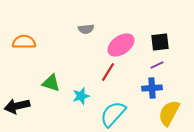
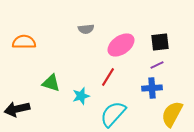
red line: moved 5 px down
black arrow: moved 3 px down
yellow semicircle: moved 3 px right, 1 px down
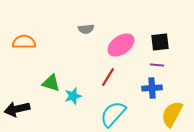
purple line: rotated 32 degrees clockwise
cyan star: moved 8 px left
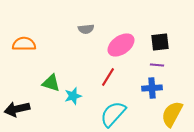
orange semicircle: moved 2 px down
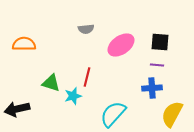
black square: rotated 12 degrees clockwise
red line: moved 21 px left; rotated 18 degrees counterclockwise
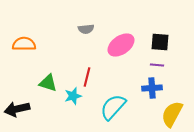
green triangle: moved 3 px left
cyan semicircle: moved 7 px up
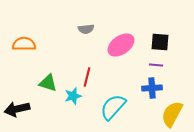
purple line: moved 1 px left
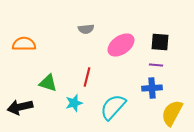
cyan star: moved 1 px right, 7 px down
black arrow: moved 3 px right, 2 px up
yellow semicircle: moved 1 px up
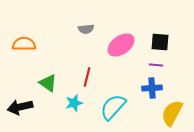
green triangle: rotated 18 degrees clockwise
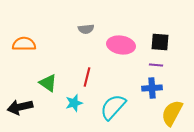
pink ellipse: rotated 44 degrees clockwise
